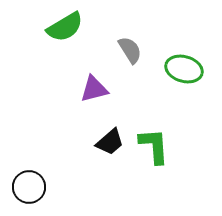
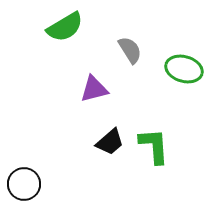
black circle: moved 5 px left, 3 px up
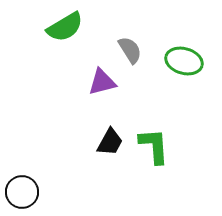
green ellipse: moved 8 px up
purple triangle: moved 8 px right, 7 px up
black trapezoid: rotated 20 degrees counterclockwise
black circle: moved 2 px left, 8 px down
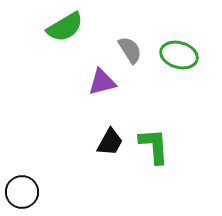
green ellipse: moved 5 px left, 6 px up
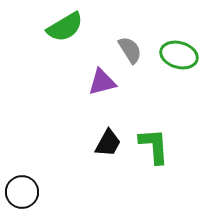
black trapezoid: moved 2 px left, 1 px down
